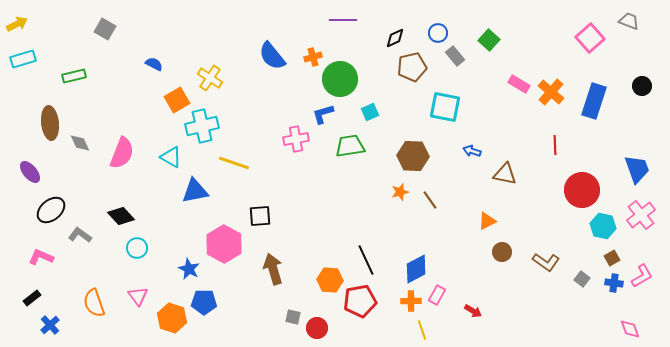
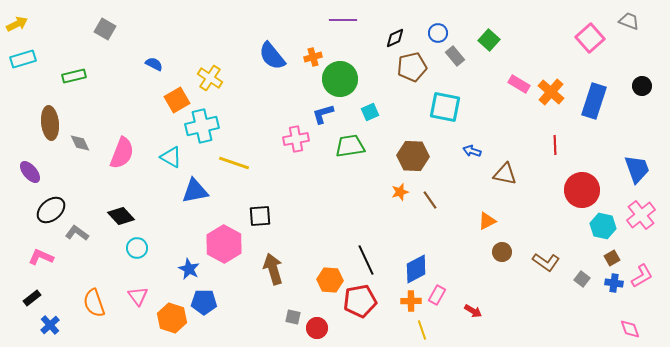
gray L-shape at (80, 235): moved 3 px left, 2 px up
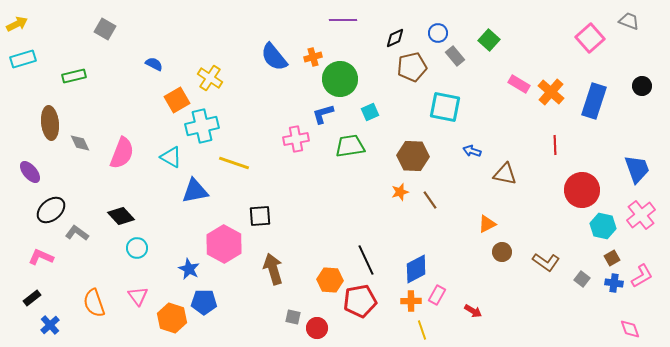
blue semicircle at (272, 56): moved 2 px right, 1 px down
orange triangle at (487, 221): moved 3 px down
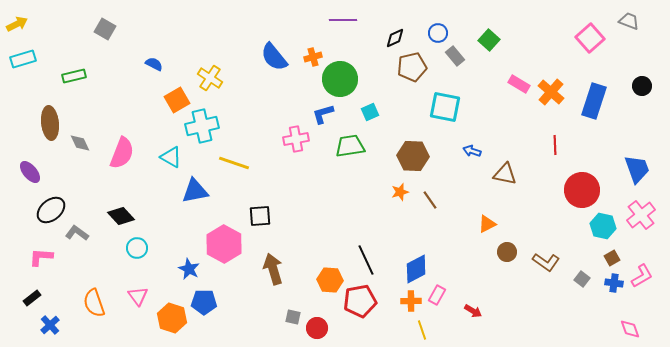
brown circle at (502, 252): moved 5 px right
pink L-shape at (41, 257): rotated 20 degrees counterclockwise
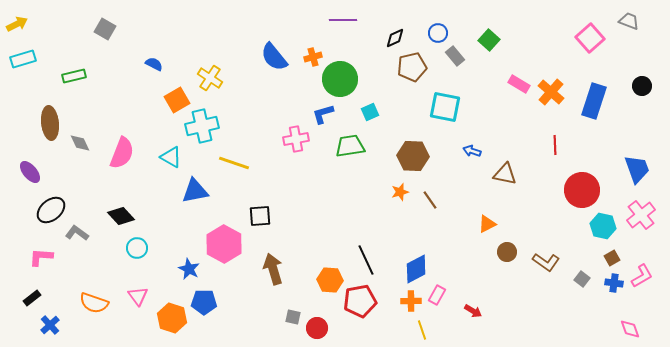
orange semicircle at (94, 303): rotated 52 degrees counterclockwise
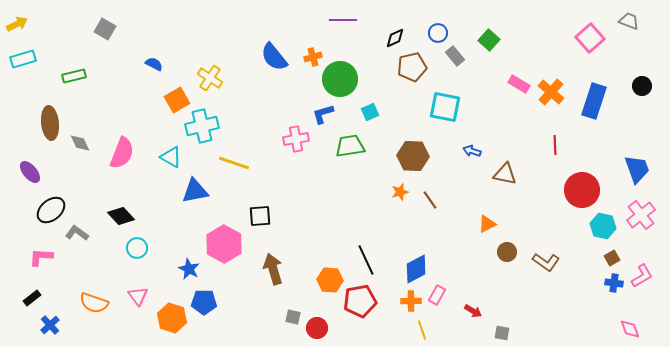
gray square at (582, 279): moved 80 px left, 54 px down; rotated 28 degrees counterclockwise
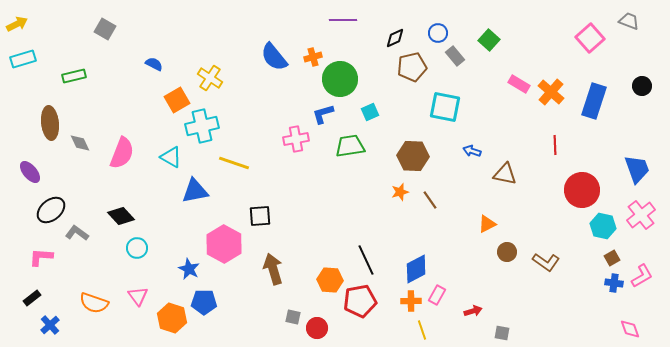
red arrow at (473, 311): rotated 48 degrees counterclockwise
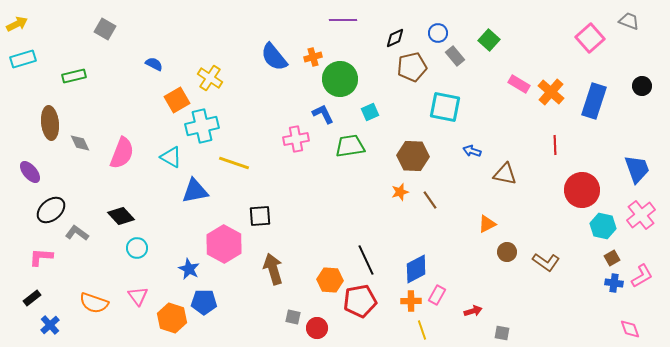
blue L-shape at (323, 114): rotated 80 degrees clockwise
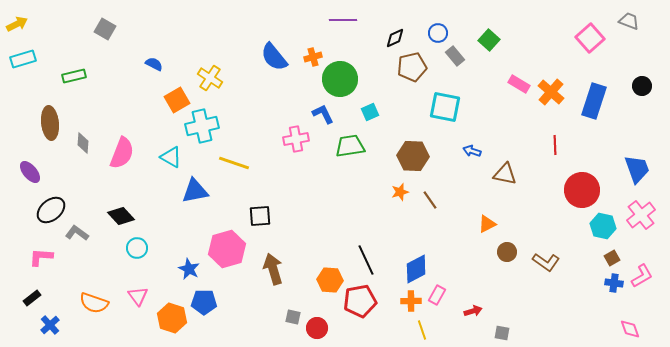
gray diamond at (80, 143): moved 3 px right; rotated 30 degrees clockwise
pink hexagon at (224, 244): moved 3 px right, 5 px down; rotated 15 degrees clockwise
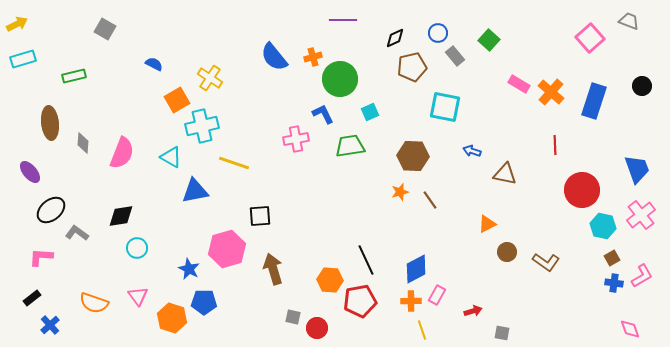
black diamond at (121, 216): rotated 56 degrees counterclockwise
